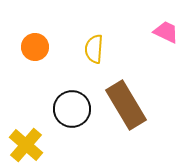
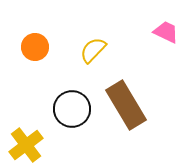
yellow semicircle: moved 1 px left, 1 px down; rotated 40 degrees clockwise
yellow cross: rotated 12 degrees clockwise
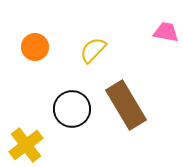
pink trapezoid: rotated 16 degrees counterclockwise
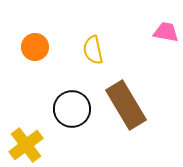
yellow semicircle: rotated 56 degrees counterclockwise
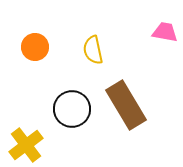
pink trapezoid: moved 1 px left
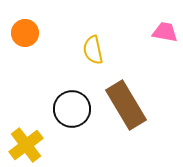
orange circle: moved 10 px left, 14 px up
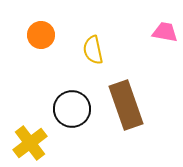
orange circle: moved 16 px right, 2 px down
brown rectangle: rotated 12 degrees clockwise
yellow cross: moved 4 px right, 2 px up
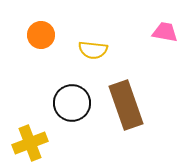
yellow semicircle: rotated 72 degrees counterclockwise
black circle: moved 6 px up
yellow cross: rotated 16 degrees clockwise
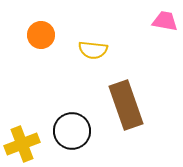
pink trapezoid: moved 11 px up
black circle: moved 28 px down
yellow cross: moved 8 px left, 1 px down
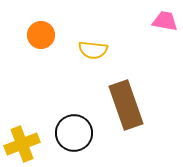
black circle: moved 2 px right, 2 px down
